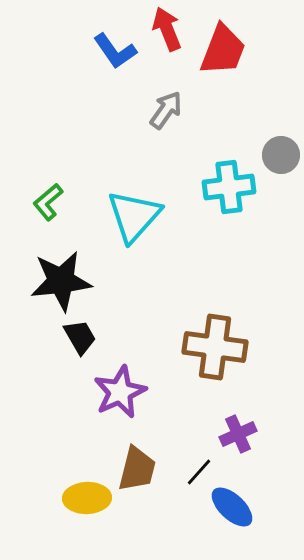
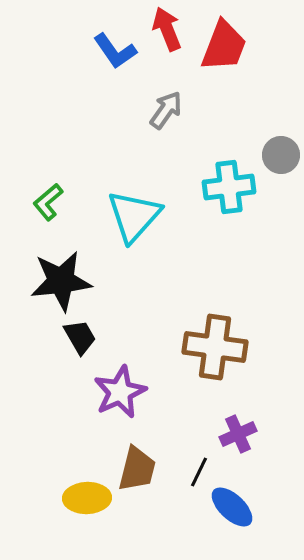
red trapezoid: moved 1 px right, 4 px up
black line: rotated 16 degrees counterclockwise
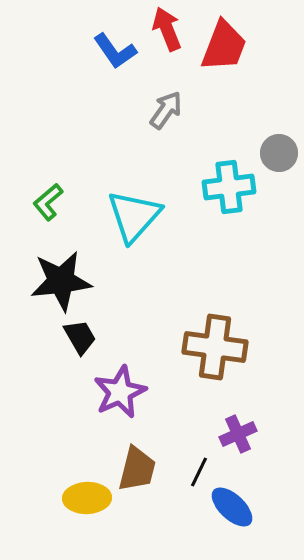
gray circle: moved 2 px left, 2 px up
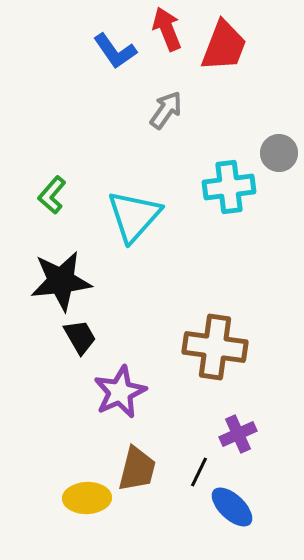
green L-shape: moved 4 px right, 7 px up; rotated 9 degrees counterclockwise
